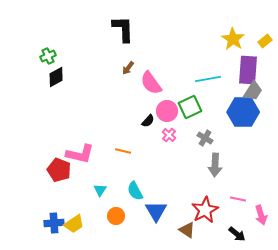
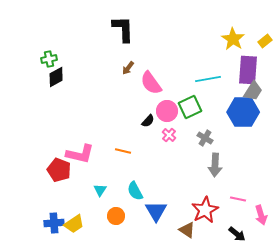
green cross: moved 1 px right, 3 px down; rotated 14 degrees clockwise
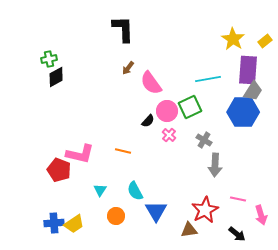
gray cross: moved 1 px left, 2 px down
brown triangle: moved 2 px right; rotated 42 degrees counterclockwise
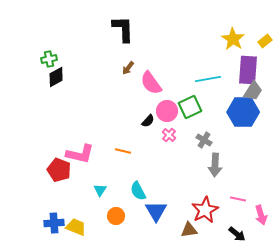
cyan semicircle: moved 3 px right
yellow trapezoid: moved 2 px right, 3 px down; rotated 125 degrees counterclockwise
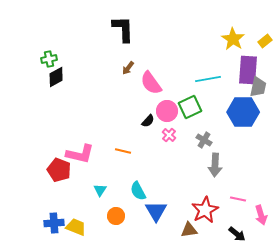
gray trapezoid: moved 5 px right, 4 px up; rotated 20 degrees counterclockwise
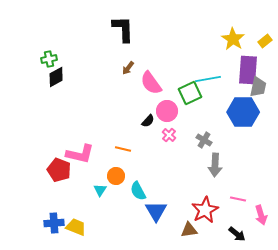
green square: moved 14 px up
orange line: moved 2 px up
orange circle: moved 40 px up
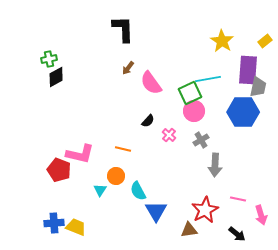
yellow star: moved 11 px left, 2 px down
pink circle: moved 27 px right
gray cross: moved 3 px left; rotated 28 degrees clockwise
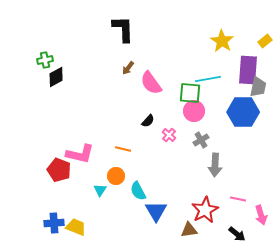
green cross: moved 4 px left, 1 px down
green square: rotated 30 degrees clockwise
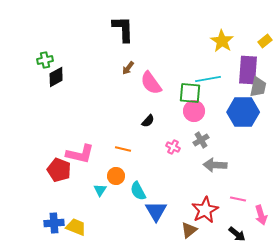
pink cross: moved 4 px right, 12 px down; rotated 16 degrees counterclockwise
gray arrow: rotated 90 degrees clockwise
brown triangle: rotated 30 degrees counterclockwise
